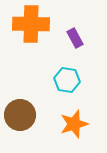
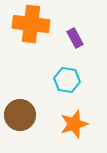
orange cross: rotated 6 degrees clockwise
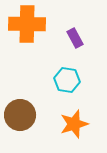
orange cross: moved 4 px left; rotated 6 degrees counterclockwise
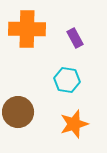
orange cross: moved 5 px down
brown circle: moved 2 px left, 3 px up
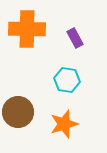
orange star: moved 10 px left
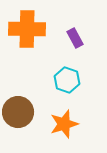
cyan hexagon: rotated 10 degrees clockwise
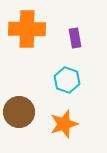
purple rectangle: rotated 18 degrees clockwise
brown circle: moved 1 px right
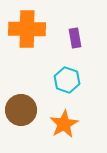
brown circle: moved 2 px right, 2 px up
orange star: rotated 12 degrees counterclockwise
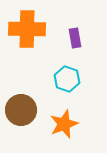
cyan hexagon: moved 1 px up
orange star: rotated 8 degrees clockwise
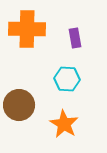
cyan hexagon: rotated 15 degrees counterclockwise
brown circle: moved 2 px left, 5 px up
orange star: rotated 20 degrees counterclockwise
